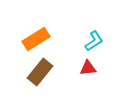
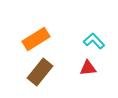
cyan L-shape: rotated 100 degrees counterclockwise
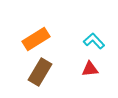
red triangle: moved 2 px right, 1 px down
brown rectangle: rotated 8 degrees counterclockwise
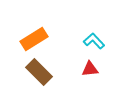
orange rectangle: moved 2 px left
brown rectangle: moved 1 px left; rotated 76 degrees counterclockwise
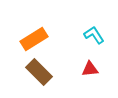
cyan L-shape: moved 6 px up; rotated 10 degrees clockwise
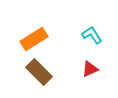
cyan L-shape: moved 2 px left
red triangle: rotated 18 degrees counterclockwise
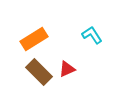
red triangle: moved 23 px left
